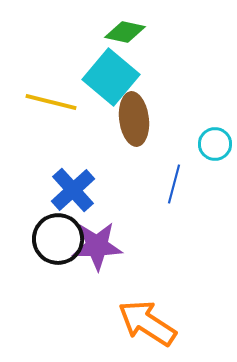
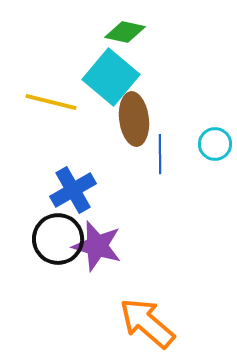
blue line: moved 14 px left, 30 px up; rotated 15 degrees counterclockwise
blue cross: rotated 12 degrees clockwise
purple star: rotated 18 degrees clockwise
orange arrow: rotated 8 degrees clockwise
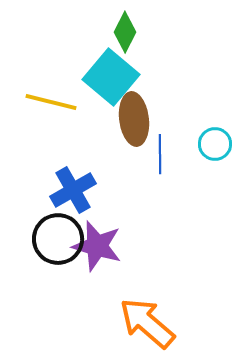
green diamond: rotated 75 degrees counterclockwise
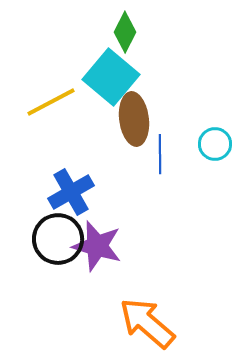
yellow line: rotated 42 degrees counterclockwise
blue cross: moved 2 px left, 2 px down
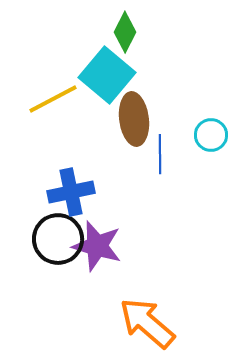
cyan square: moved 4 px left, 2 px up
yellow line: moved 2 px right, 3 px up
cyan circle: moved 4 px left, 9 px up
blue cross: rotated 18 degrees clockwise
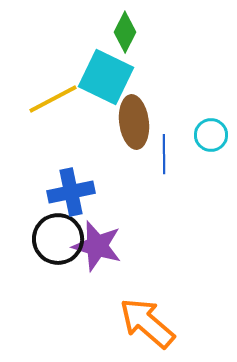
cyan square: moved 1 px left, 2 px down; rotated 14 degrees counterclockwise
brown ellipse: moved 3 px down
blue line: moved 4 px right
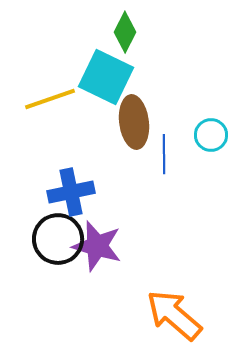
yellow line: moved 3 px left; rotated 9 degrees clockwise
orange arrow: moved 27 px right, 8 px up
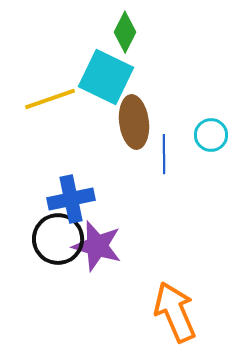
blue cross: moved 7 px down
orange arrow: moved 1 px right, 3 px up; rotated 26 degrees clockwise
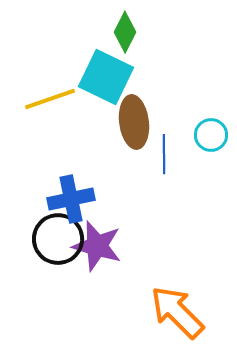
orange arrow: moved 2 px right; rotated 22 degrees counterclockwise
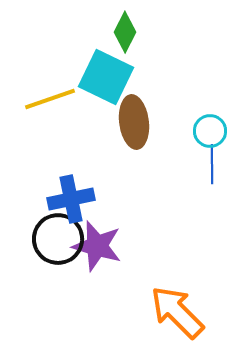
cyan circle: moved 1 px left, 4 px up
blue line: moved 48 px right, 10 px down
